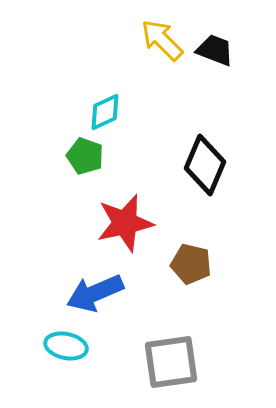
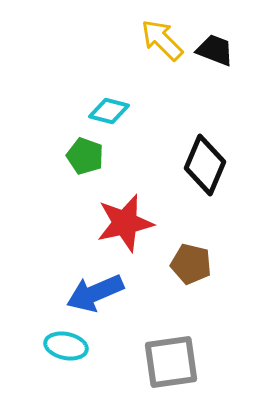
cyan diamond: moved 4 px right, 1 px up; rotated 39 degrees clockwise
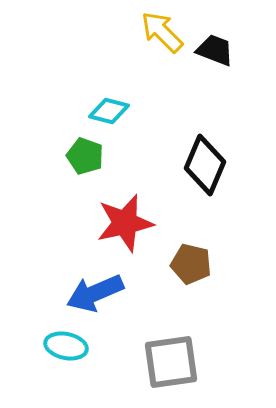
yellow arrow: moved 8 px up
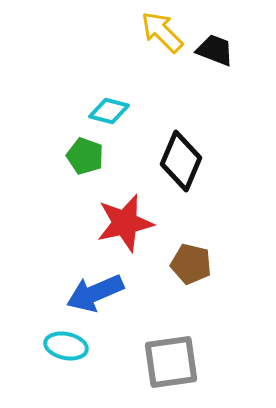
black diamond: moved 24 px left, 4 px up
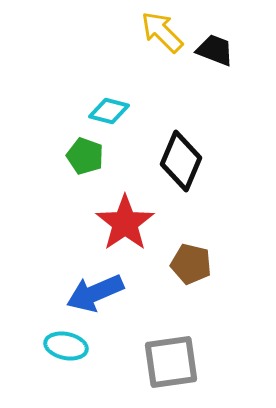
red star: rotated 22 degrees counterclockwise
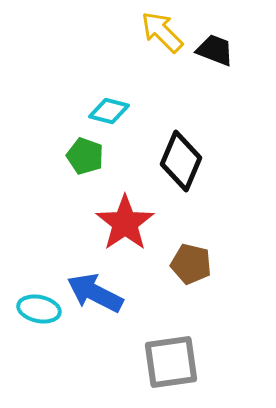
blue arrow: rotated 50 degrees clockwise
cyan ellipse: moved 27 px left, 37 px up
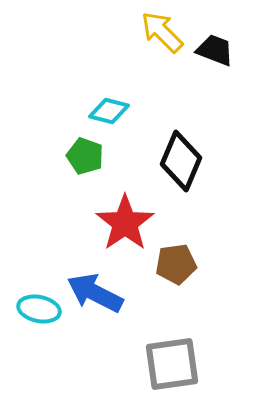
brown pentagon: moved 15 px left; rotated 21 degrees counterclockwise
gray square: moved 1 px right, 2 px down
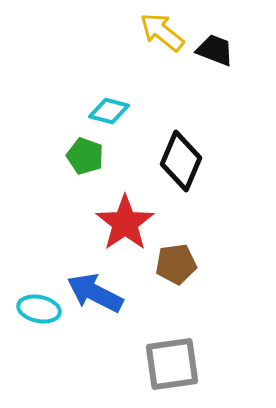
yellow arrow: rotated 6 degrees counterclockwise
